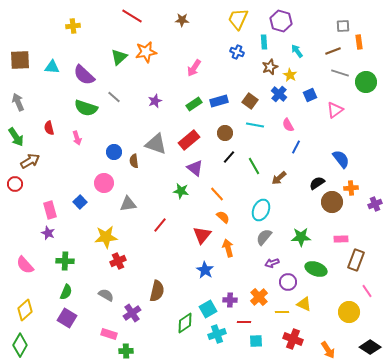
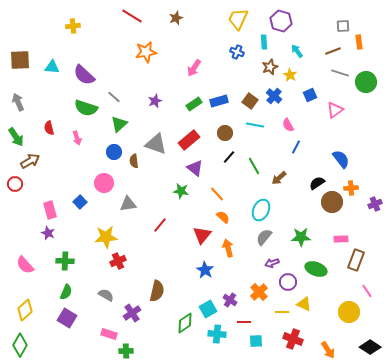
brown star at (182, 20): moved 6 px left, 2 px up; rotated 24 degrees counterclockwise
green triangle at (119, 57): moved 67 px down
blue cross at (279, 94): moved 5 px left, 2 px down
orange cross at (259, 297): moved 5 px up
purple cross at (230, 300): rotated 32 degrees clockwise
cyan cross at (217, 334): rotated 24 degrees clockwise
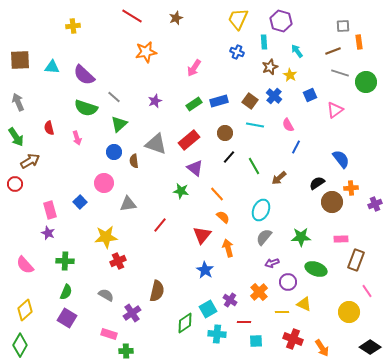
orange arrow at (328, 350): moved 6 px left, 2 px up
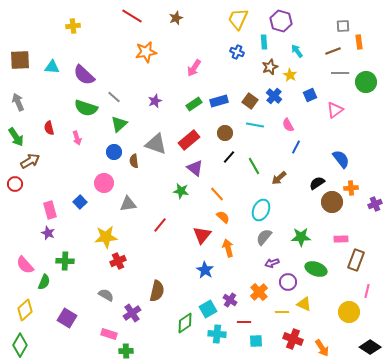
gray line at (340, 73): rotated 18 degrees counterclockwise
pink line at (367, 291): rotated 48 degrees clockwise
green semicircle at (66, 292): moved 22 px left, 10 px up
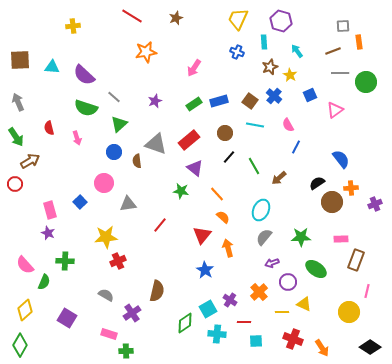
brown semicircle at (134, 161): moved 3 px right
green ellipse at (316, 269): rotated 15 degrees clockwise
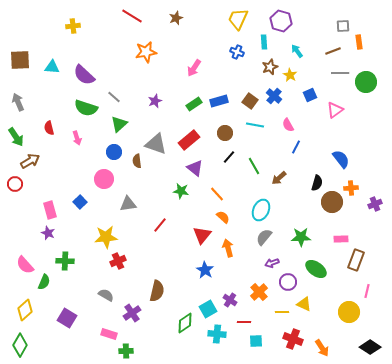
pink circle at (104, 183): moved 4 px up
black semicircle at (317, 183): rotated 140 degrees clockwise
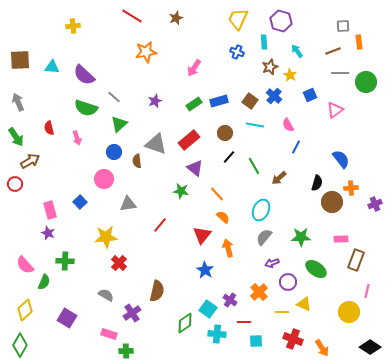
red cross at (118, 261): moved 1 px right, 2 px down; rotated 21 degrees counterclockwise
cyan square at (208, 309): rotated 24 degrees counterclockwise
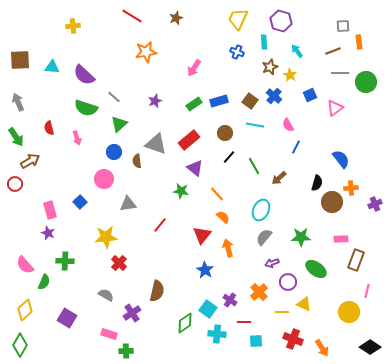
pink triangle at (335, 110): moved 2 px up
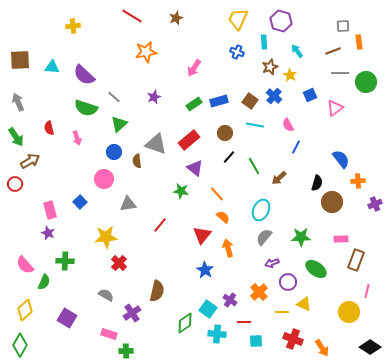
purple star at (155, 101): moved 1 px left, 4 px up
orange cross at (351, 188): moved 7 px right, 7 px up
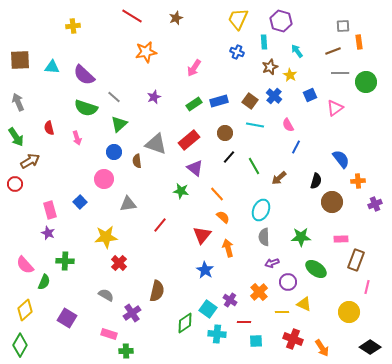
black semicircle at (317, 183): moved 1 px left, 2 px up
gray semicircle at (264, 237): rotated 42 degrees counterclockwise
pink line at (367, 291): moved 4 px up
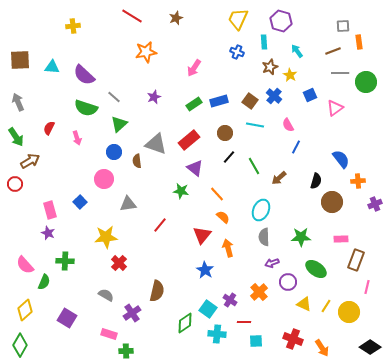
red semicircle at (49, 128): rotated 40 degrees clockwise
yellow line at (282, 312): moved 44 px right, 6 px up; rotated 56 degrees counterclockwise
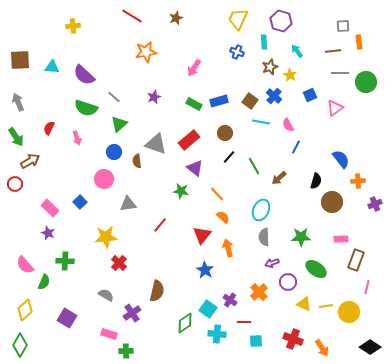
brown line at (333, 51): rotated 14 degrees clockwise
green rectangle at (194, 104): rotated 63 degrees clockwise
cyan line at (255, 125): moved 6 px right, 3 px up
pink rectangle at (50, 210): moved 2 px up; rotated 30 degrees counterclockwise
yellow line at (326, 306): rotated 48 degrees clockwise
